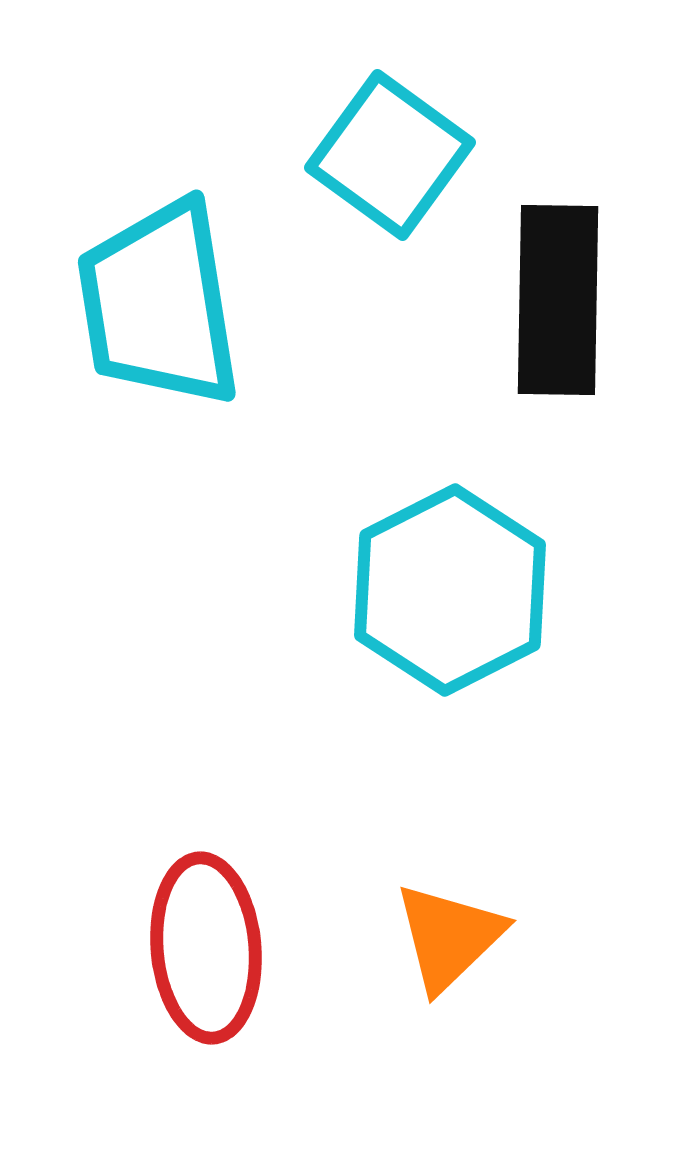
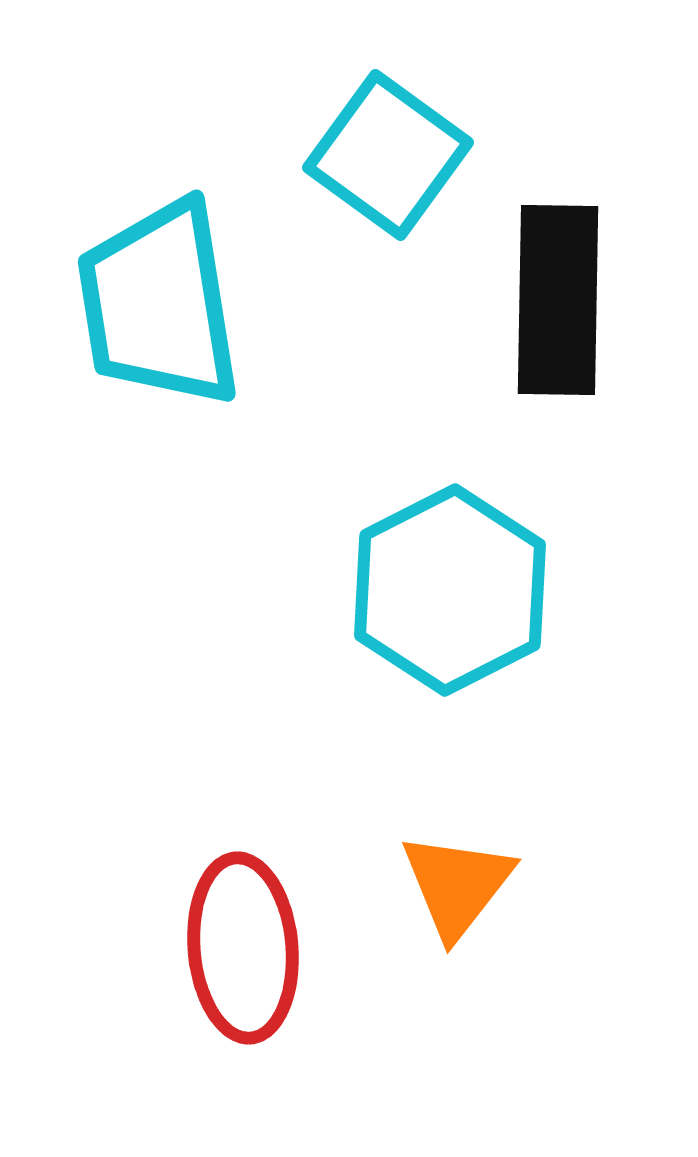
cyan square: moved 2 px left
orange triangle: moved 8 px right, 52 px up; rotated 8 degrees counterclockwise
red ellipse: moved 37 px right
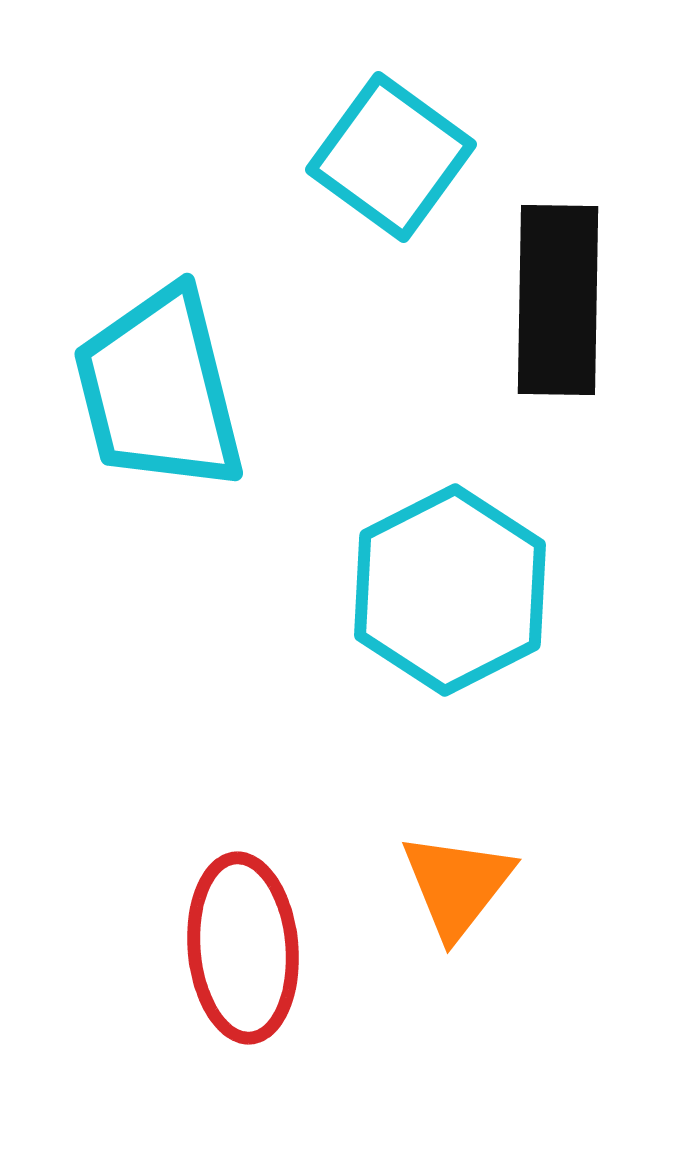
cyan square: moved 3 px right, 2 px down
cyan trapezoid: moved 86 px down; rotated 5 degrees counterclockwise
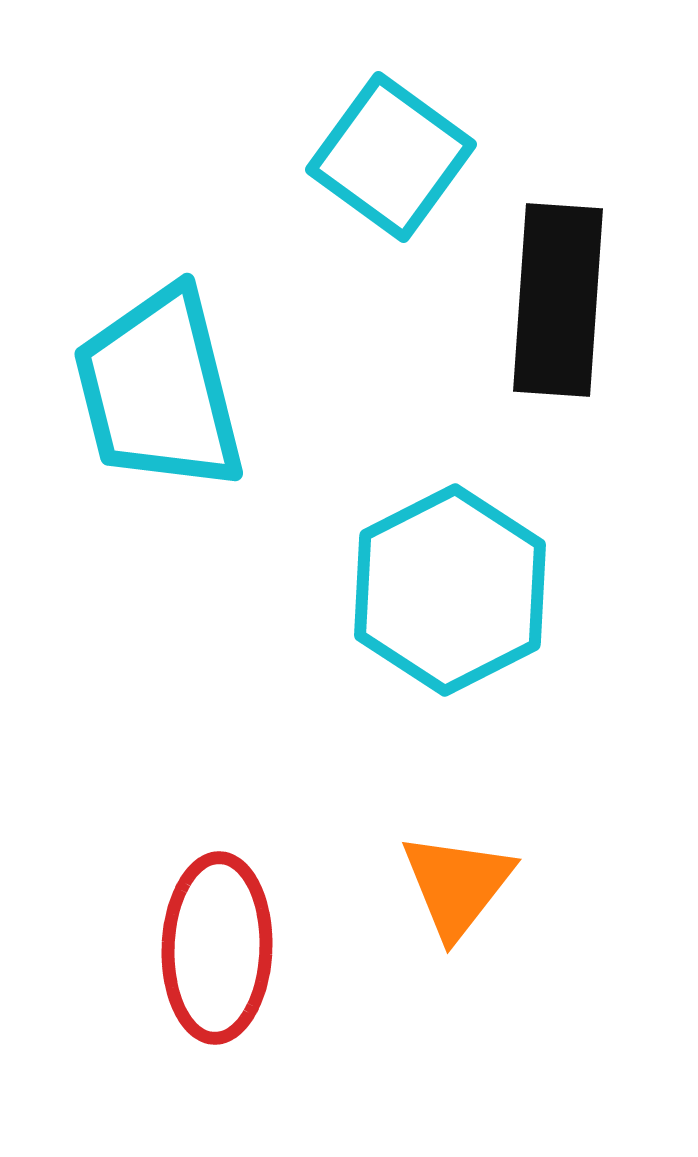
black rectangle: rotated 3 degrees clockwise
red ellipse: moved 26 px left; rotated 7 degrees clockwise
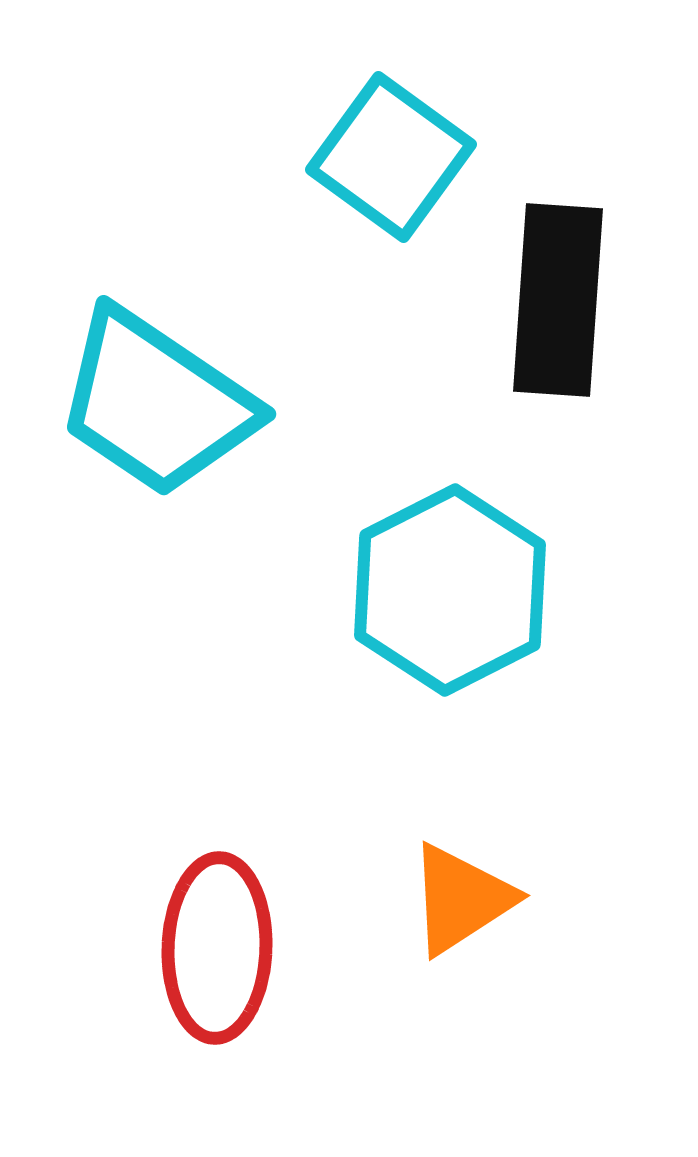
cyan trapezoid: moved 3 px left, 13 px down; rotated 42 degrees counterclockwise
orange triangle: moved 4 px right, 14 px down; rotated 19 degrees clockwise
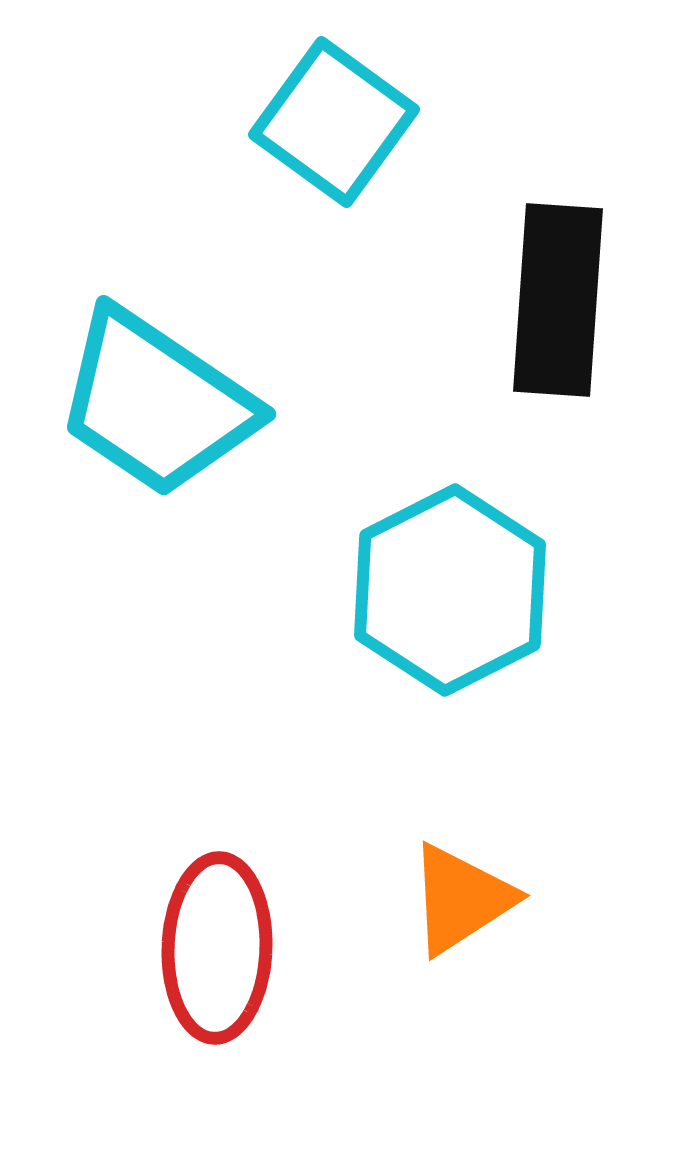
cyan square: moved 57 px left, 35 px up
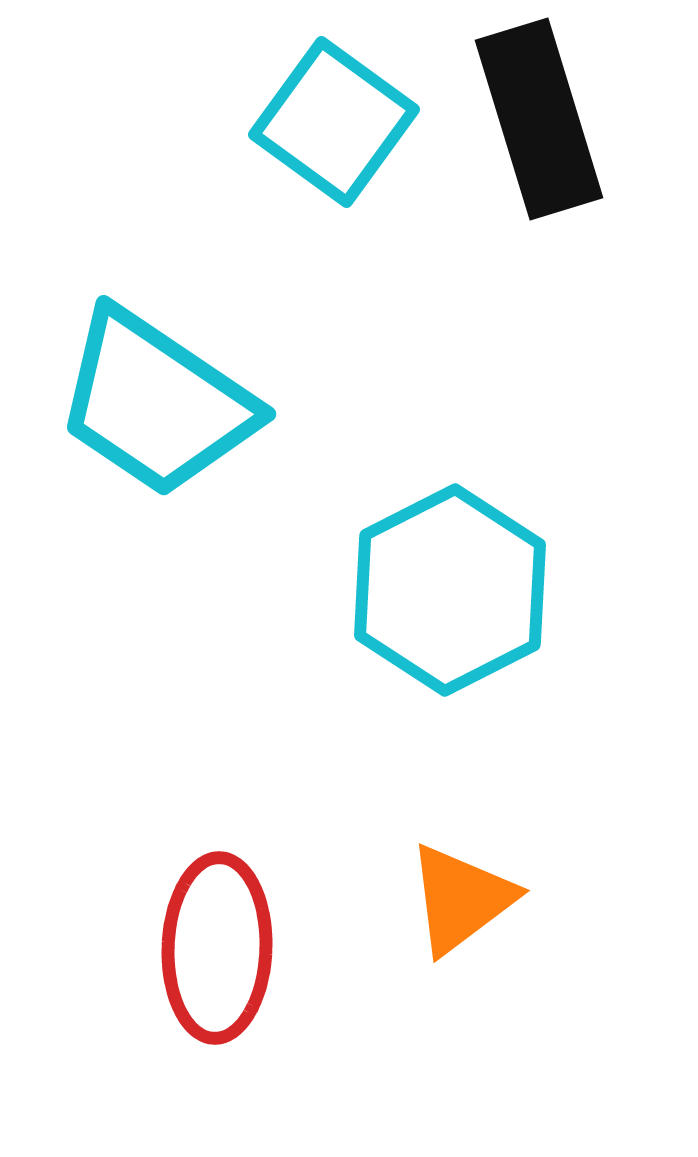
black rectangle: moved 19 px left, 181 px up; rotated 21 degrees counterclockwise
orange triangle: rotated 4 degrees counterclockwise
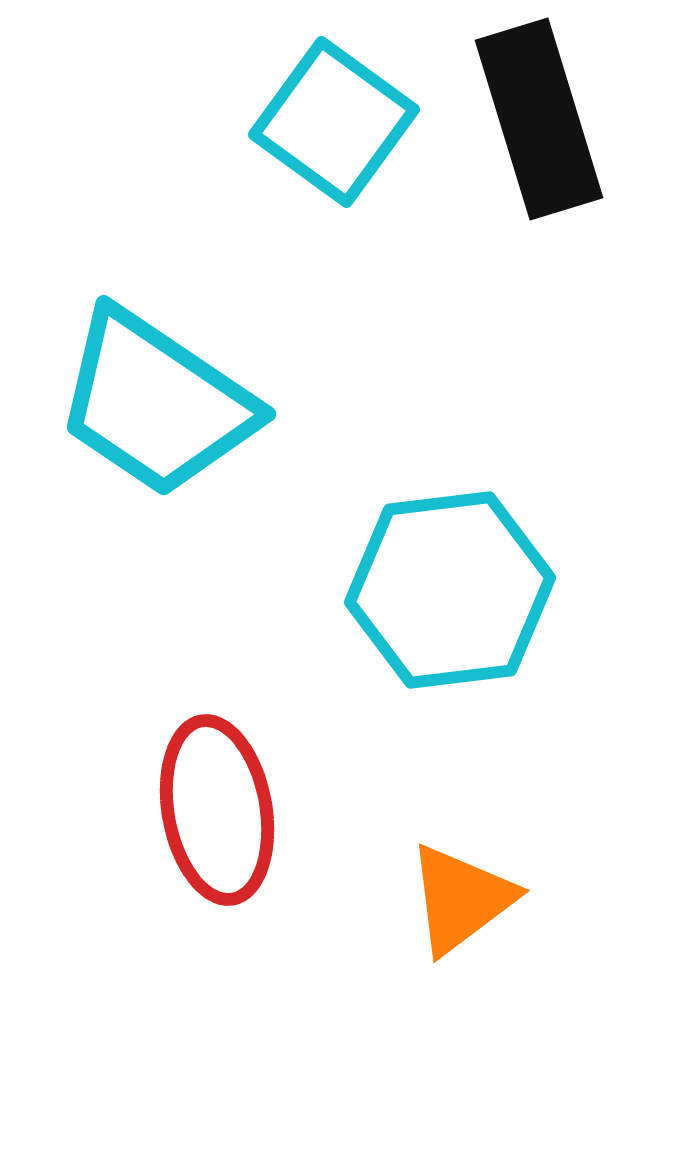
cyan hexagon: rotated 20 degrees clockwise
red ellipse: moved 138 px up; rotated 12 degrees counterclockwise
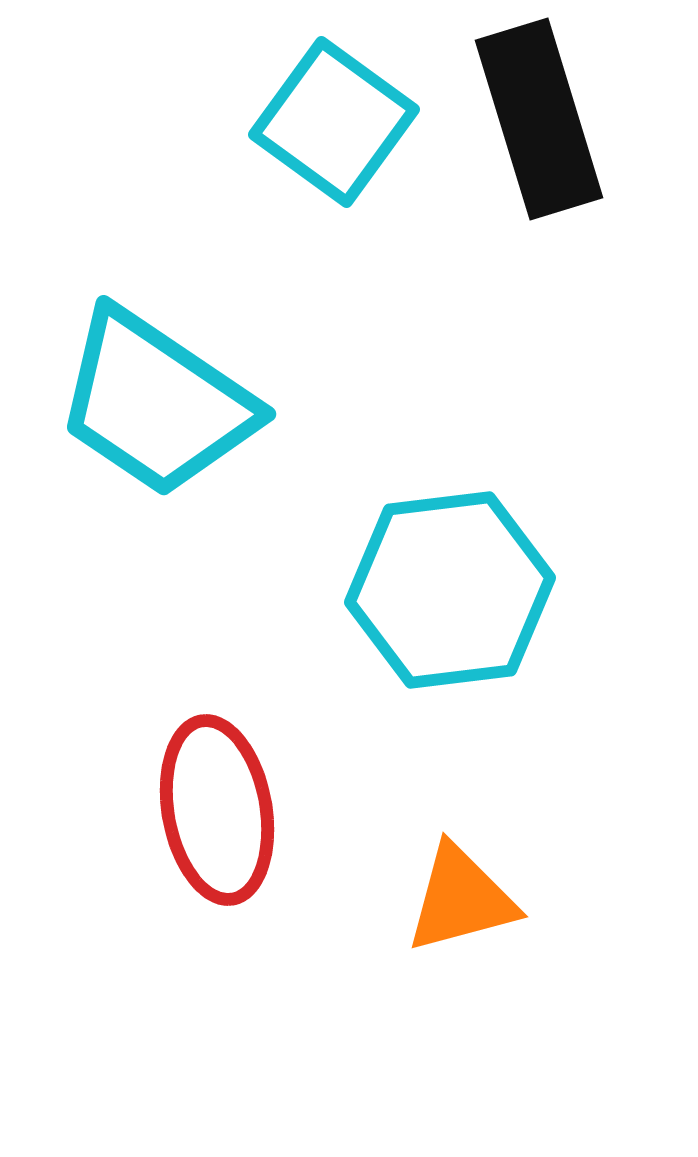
orange triangle: rotated 22 degrees clockwise
